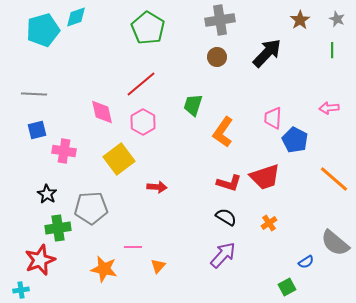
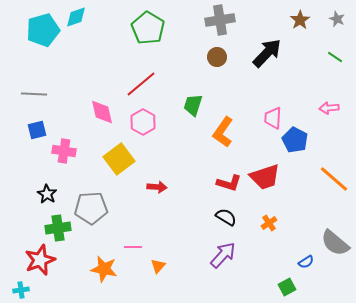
green line: moved 3 px right, 7 px down; rotated 56 degrees counterclockwise
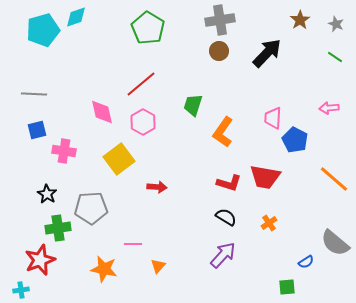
gray star: moved 1 px left, 5 px down
brown circle: moved 2 px right, 6 px up
red trapezoid: rotated 28 degrees clockwise
pink line: moved 3 px up
green square: rotated 24 degrees clockwise
